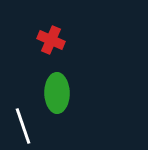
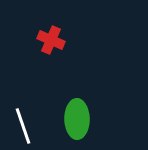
green ellipse: moved 20 px right, 26 px down
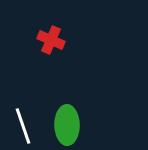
green ellipse: moved 10 px left, 6 px down
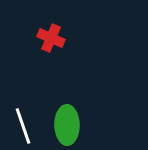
red cross: moved 2 px up
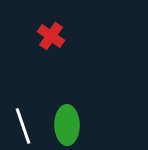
red cross: moved 2 px up; rotated 12 degrees clockwise
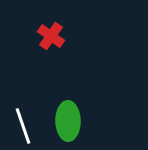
green ellipse: moved 1 px right, 4 px up
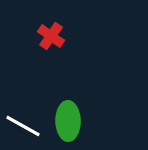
white line: rotated 42 degrees counterclockwise
